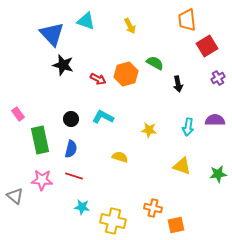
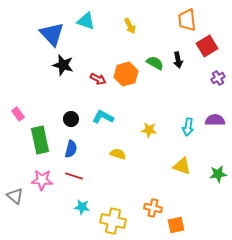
black arrow: moved 24 px up
yellow semicircle: moved 2 px left, 3 px up
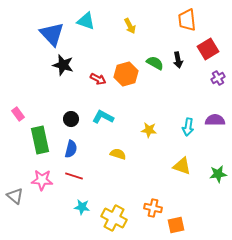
red square: moved 1 px right, 3 px down
yellow cross: moved 1 px right, 3 px up; rotated 15 degrees clockwise
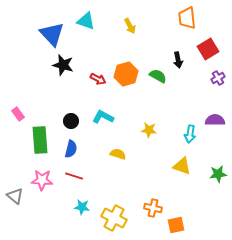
orange trapezoid: moved 2 px up
green semicircle: moved 3 px right, 13 px down
black circle: moved 2 px down
cyan arrow: moved 2 px right, 7 px down
green rectangle: rotated 8 degrees clockwise
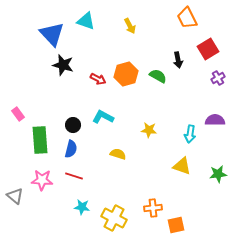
orange trapezoid: rotated 20 degrees counterclockwise
black circle: moved 2 px right, 4 px down
orange cross: rotated 18 degrees counterclockwise
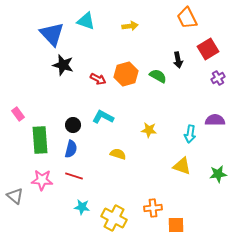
yellow arrow: rotated 70 degrees counterclockwise
orange square: rotated 12 degrees clockwise
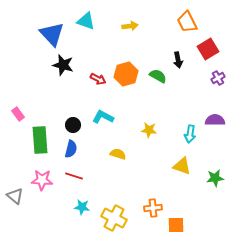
orange trapezoid: moved 4 px down
green star: moved 3 px left, 4 px down
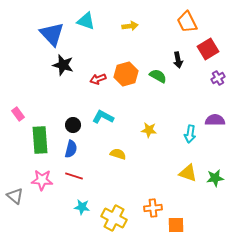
red arrow: rotated 133 degrees clockwise
yellow triangle: moved 6 px right, 7 px down
